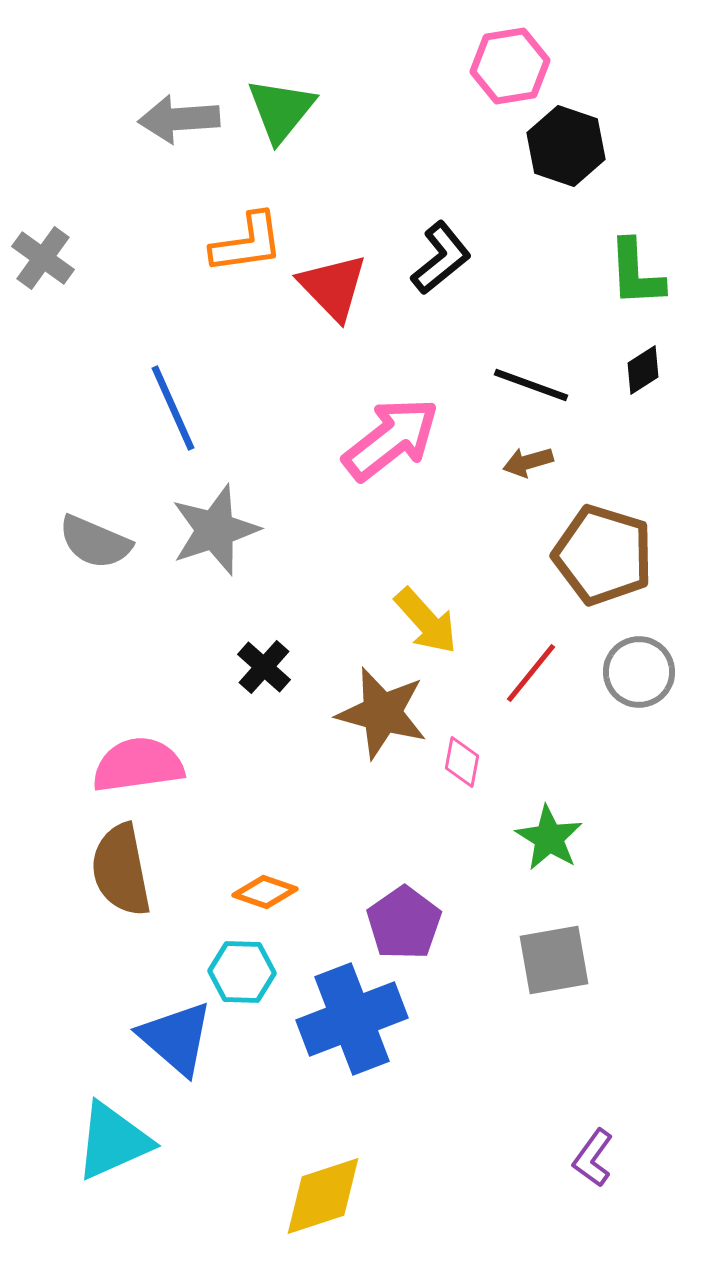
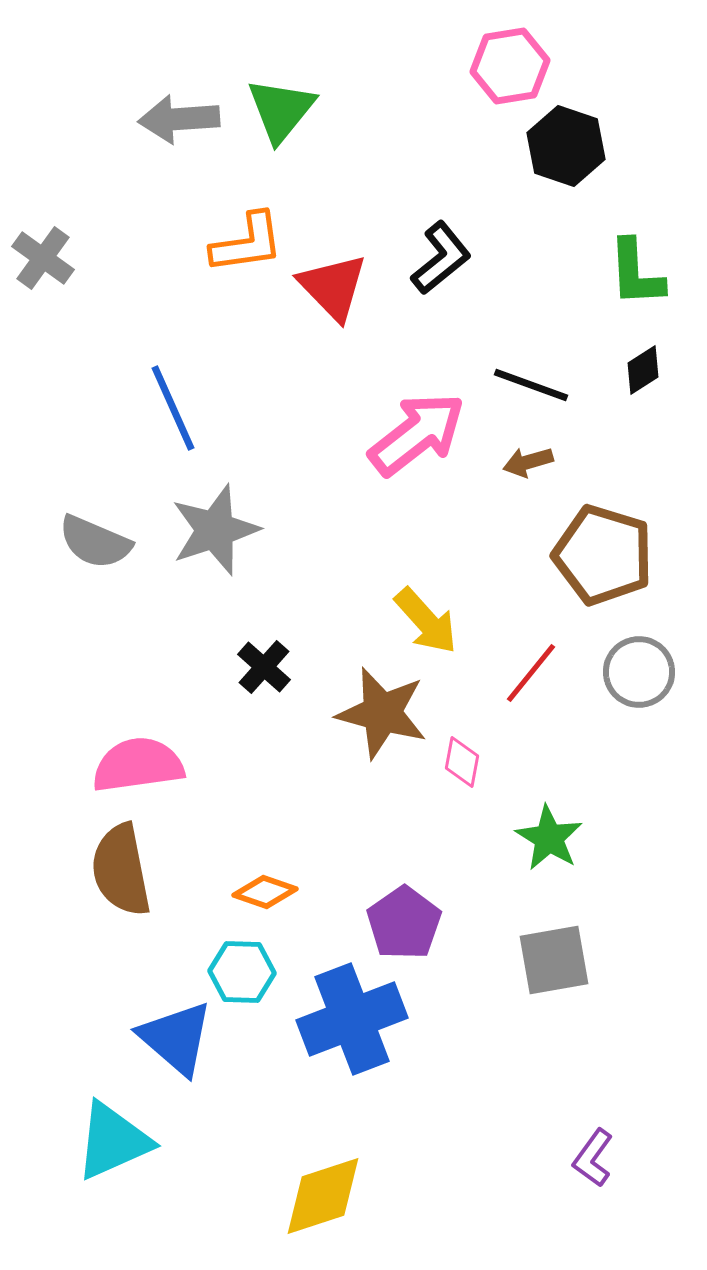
pink arrow: moved 26 px right, 5 px up
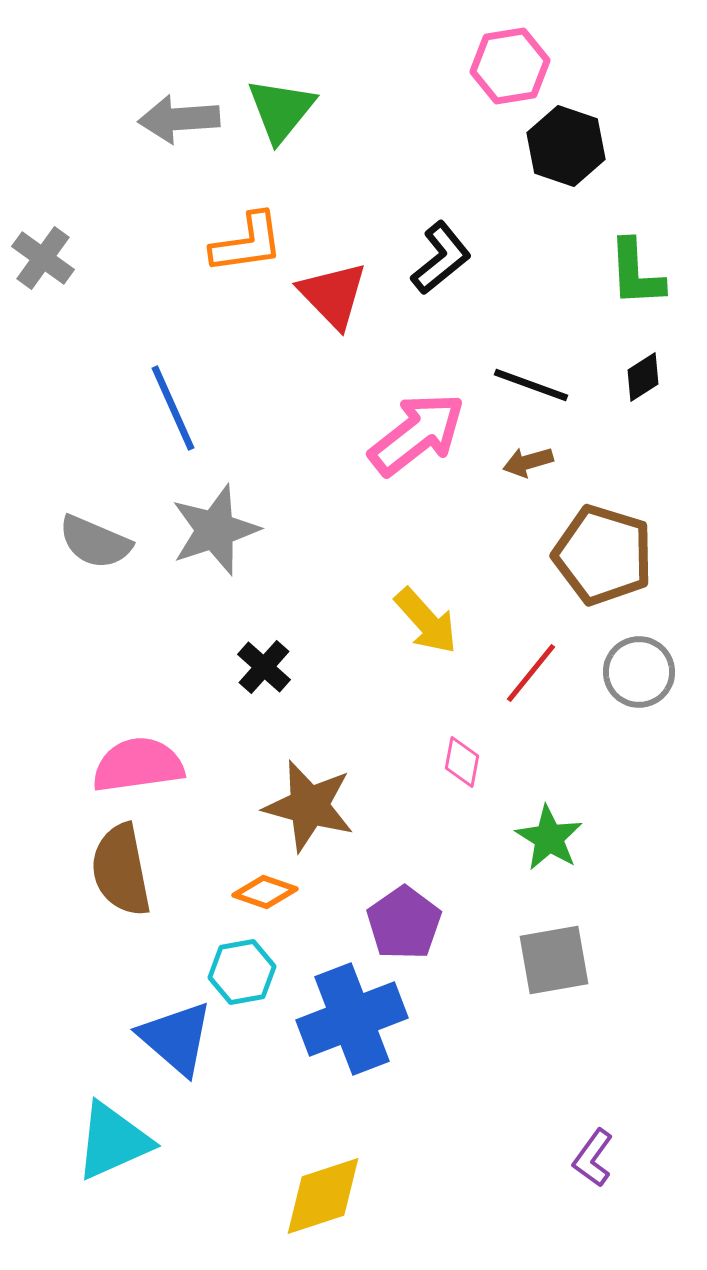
red triangle: moved 8 px down
black diamond: moved 7 px down
brown star: moved 73 px left, 93 px down
cyan hexagon: rotated 12 degrees counterclockwise
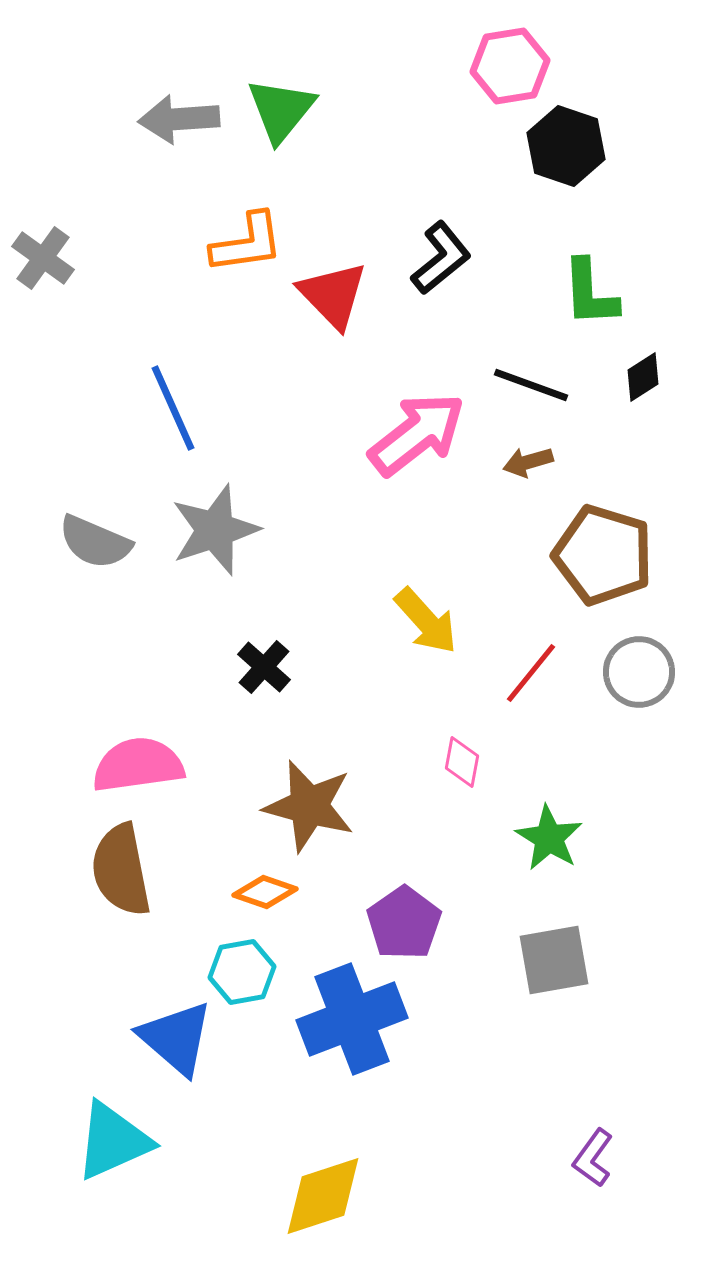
green L-shape: moved 46 px left, 20 px down
